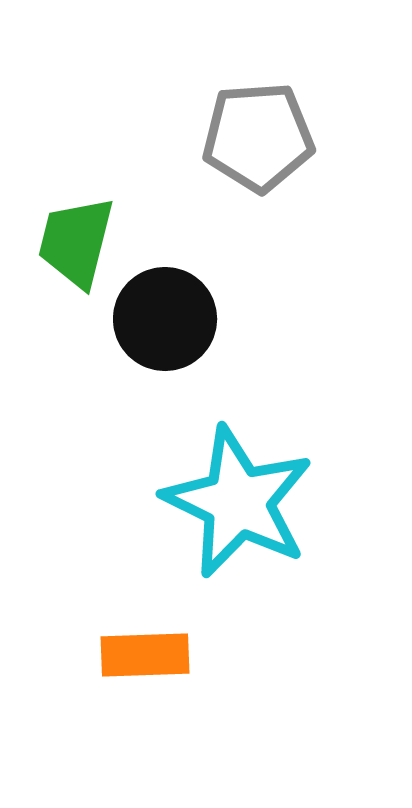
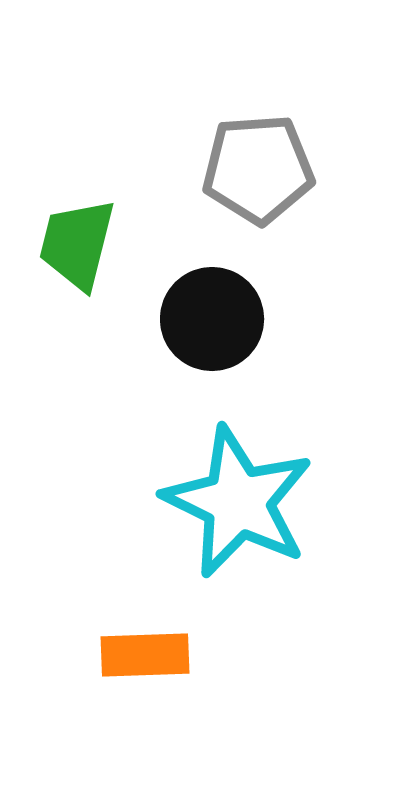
gray pentagon: moved 32 px down
green trapezoid: moved 1 px right, 2 px down
black circle: moved 47 px right
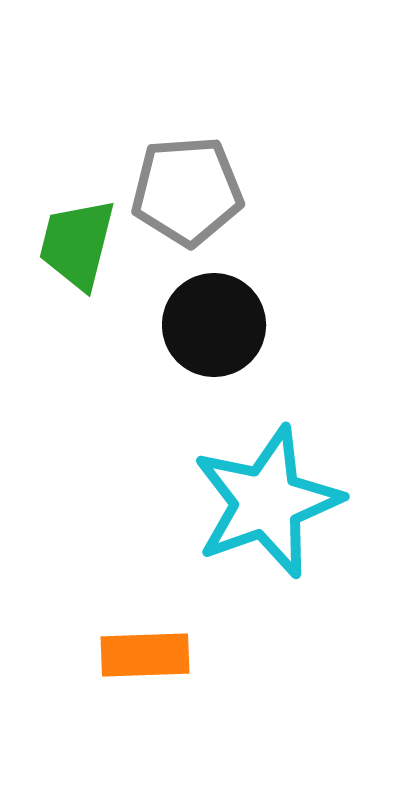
gray pentagon: moved 71 px left, 22 px down
black circle: moved 2 px right, 6 px down
cyan star: moved 29 px right; rotated 26 degrees clockwise
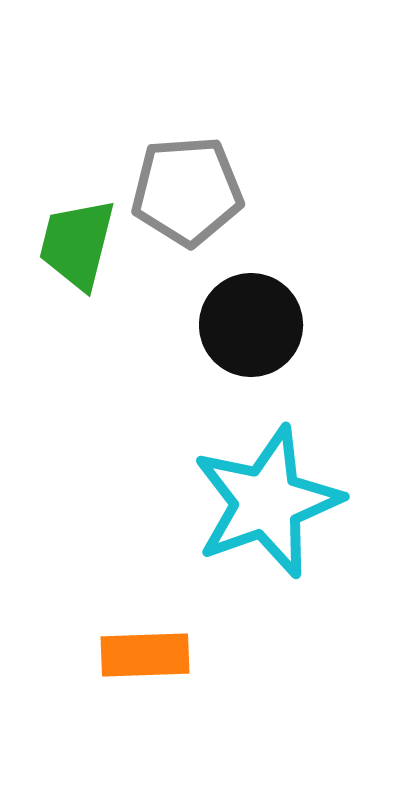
black circle: moved 37 px right
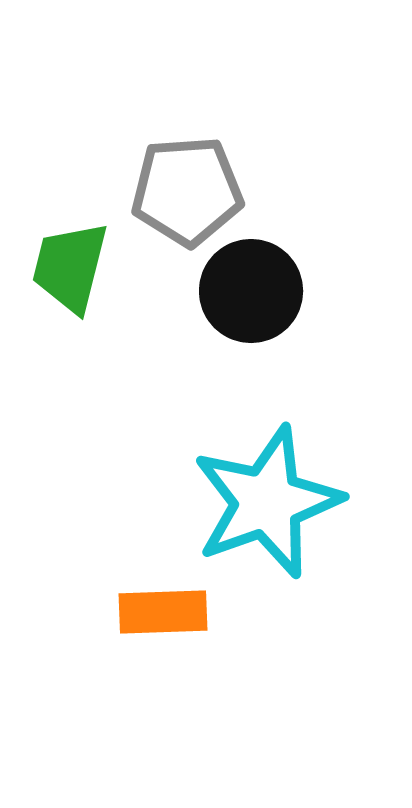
green trapezoid: moved 7 px left, 23 px down
black circle: moved 34 px up
orange rectangle: moved 18 px right, 43 px up
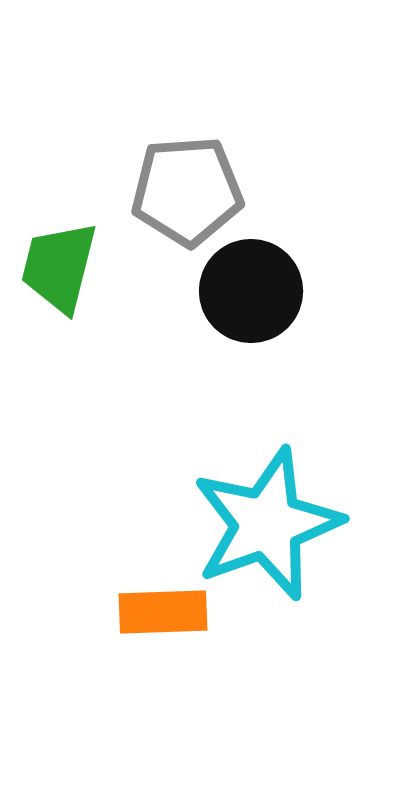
green trapezoid: moved 11 px left
cyan star: moved 22 px down
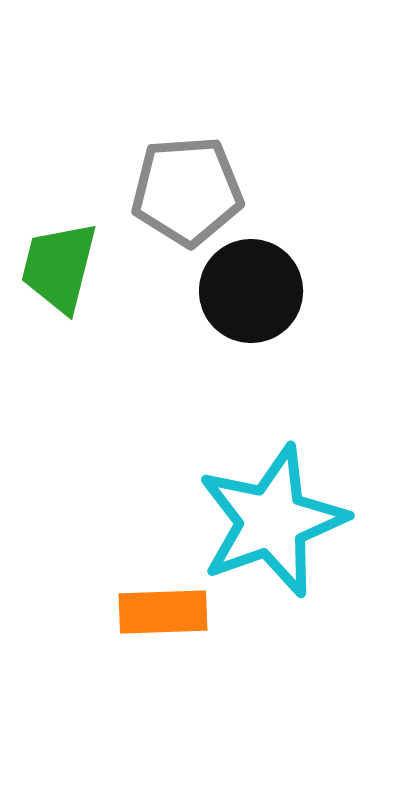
cyan star: moved 5 px right, 3 px up
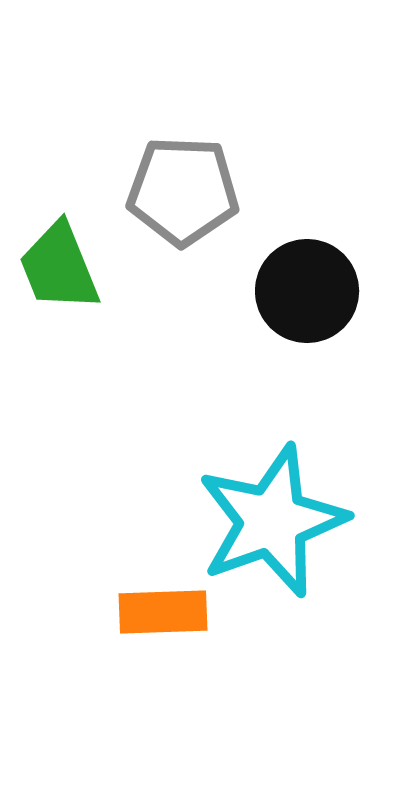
gray pentagon: moved 4 px left; rotated 6 degrees clockwise
green trapezoid: rotated 36 degrees counterclockwise
black circle: moved 56 px right
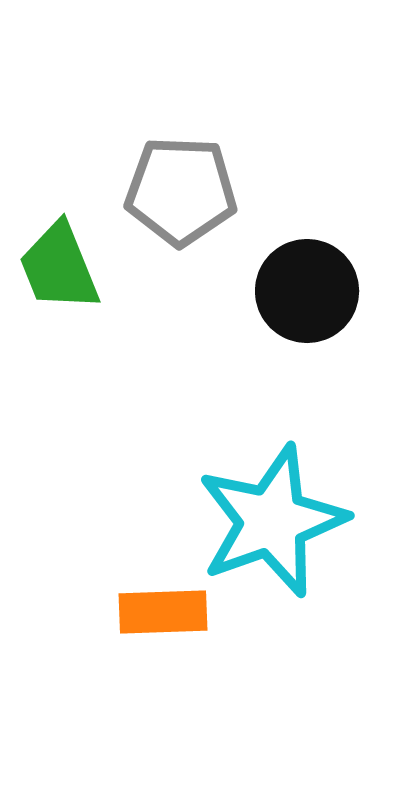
gray pentagon: moved 2 px left
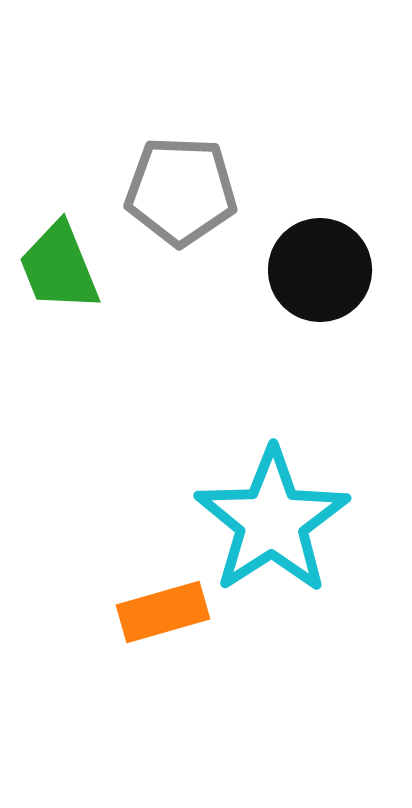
black circle: moved 13 px right, 21 px up
cyan star: rotated 13 degrees counterclockwise
orange rectangle: rotated 14 degrees counterclockwise
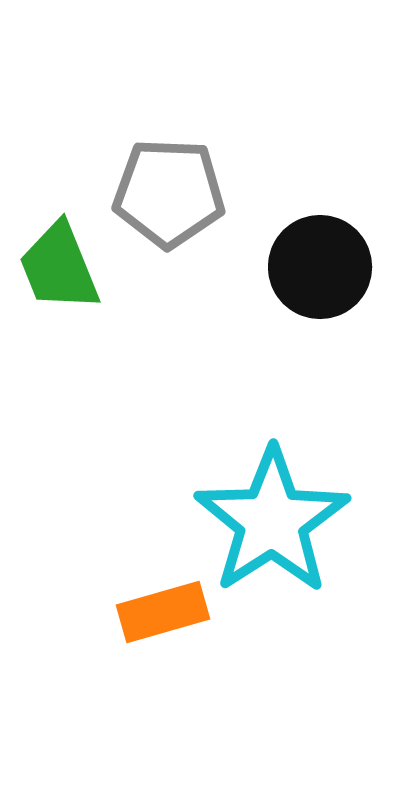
gray pentagon: moved 12 px left, 2 px down
black circle: moved 3 px up
